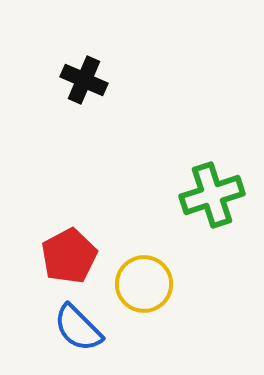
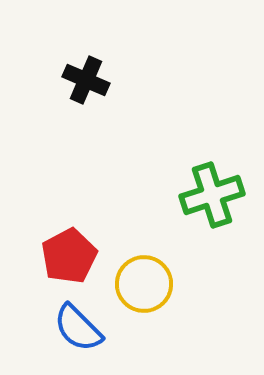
black cross: moved 2 px right
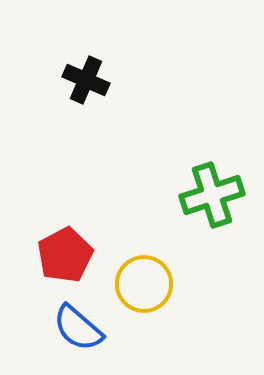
red pentagon: moved 4 px left, 1 px up
blue semicircle: rotated 4 degrees counterclockwise
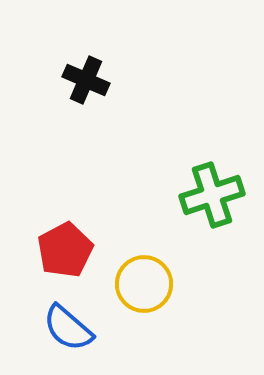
red pentagon: moved 5 px up
blue semicircle: moved 10 px left
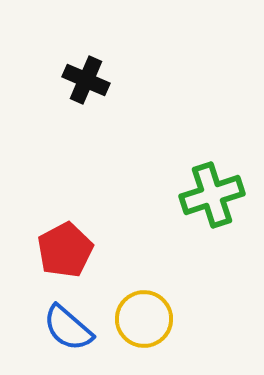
yellow circle: moved 35 px down
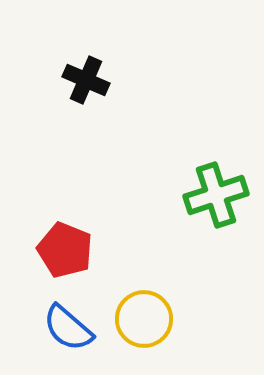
green cross: moved 4 px right
red pentagon: rotated 22 degrees counterclockwise
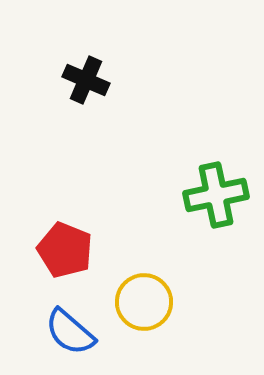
green cross: rotated 6 degrees clockwise
yellow circle: moved 17 px up
blue semicircle: moved 2 px right, 4 px down
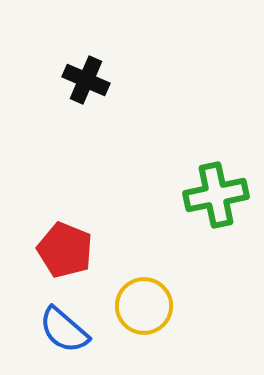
yellow circle: moved 4 px down
blue semicircle: moved 6 px left, 2 px up
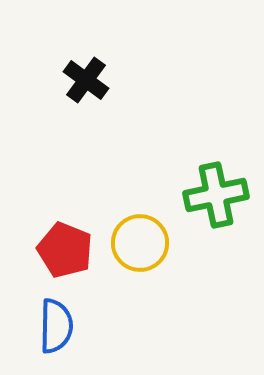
black cross: rotated 12 degrees clockwise
yellow circle: moved 4 px left, 63 px up
blue semicircle: moved 8 px left, 4 px up; rotated 130 degrees counterclockwise
